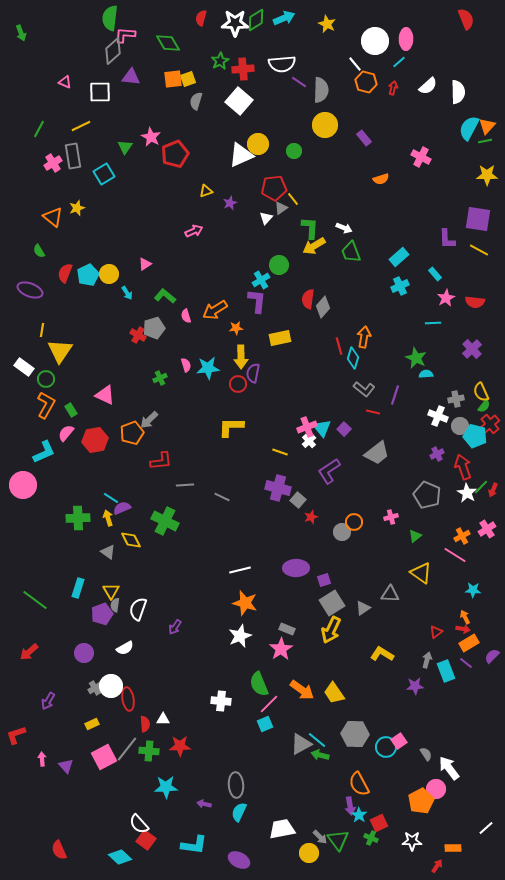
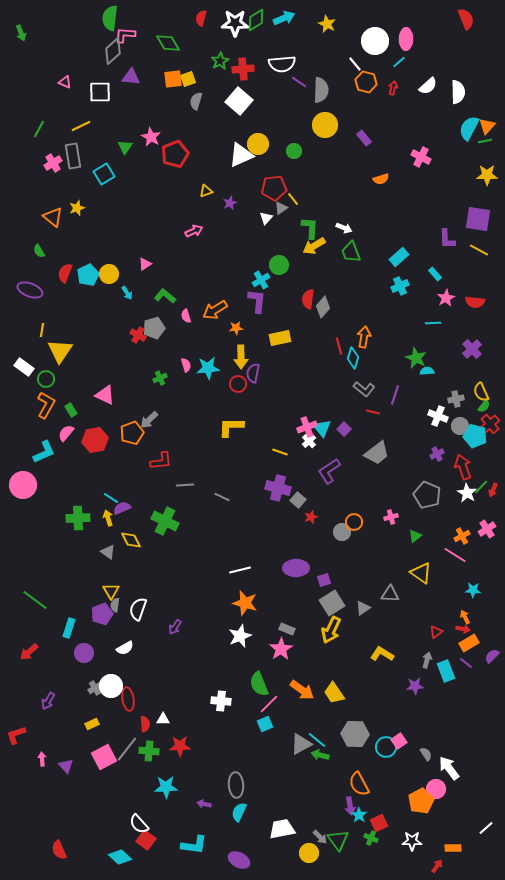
cyan semicircle at (426, 374): moved 1 px right, 3 px up
cyan rectangle at (78, 588): moved 9 px left, 40 px down
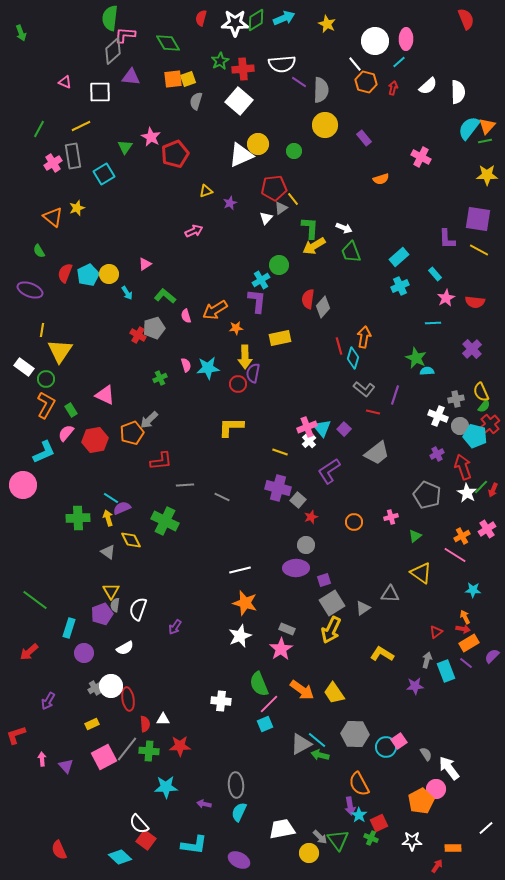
cyan semicircle at (469, 128): rotated 10 degrees clockwise
yellow arrow at (241, 357): moved 4 px right
gray circle at (342, 532): moved 36 px left, 13 px down
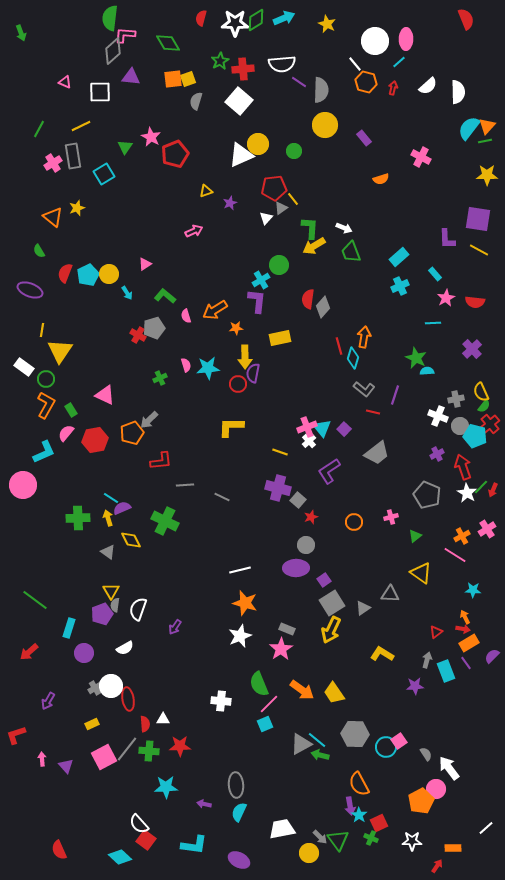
purple square at (324, 580): rotated 16 degrees counterclockwise
purple line at (466, 663): rotated 16 degrees clockwise
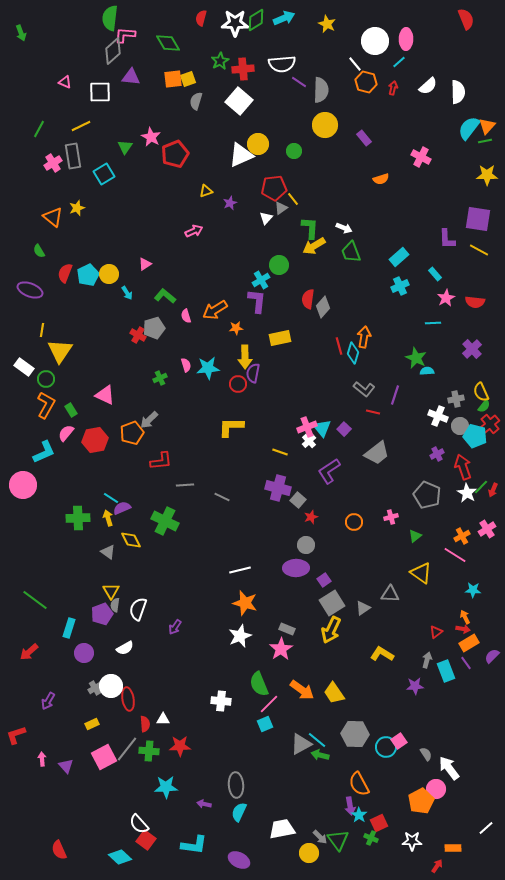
cyan diamond at (353, 358): moved 5 px up
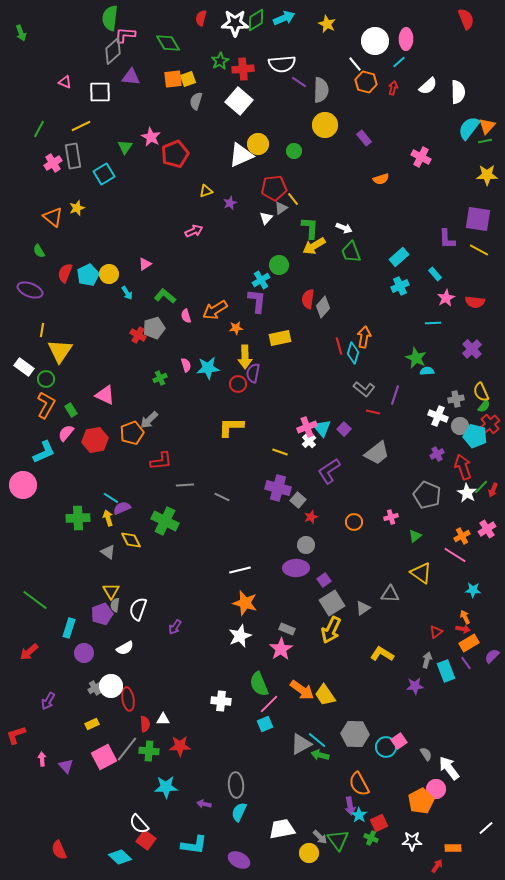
yellow trapezoid at (334, 693): moved 9 px left, 2 px down
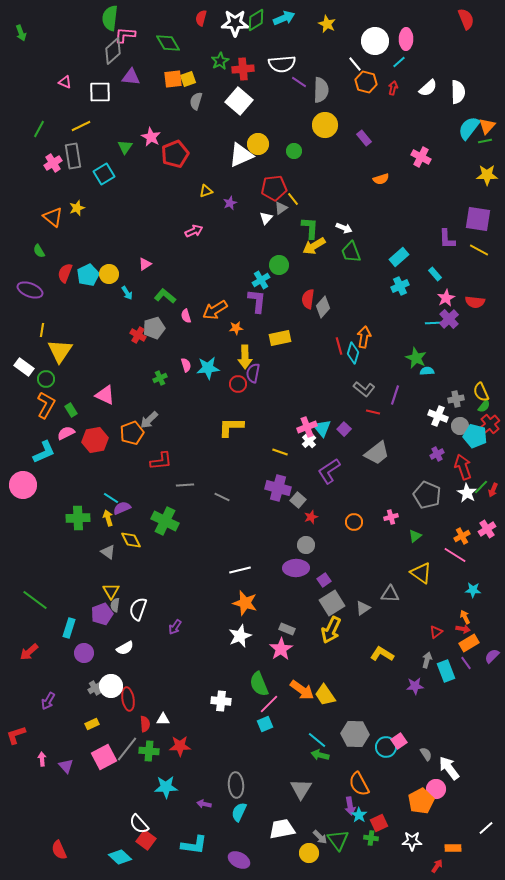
white semicircle at (428, 86): moved 2 px down
purple cross at (472, 349): moved 23 px left, 30 px up
pink semicircle at (66, 433): rotated 24 degrees clockwise
gray triangle at (301, 744): moved 45 px down; rotated 30 degrees counterclockwise
green cross at (371, 838): rotated 16 degrees counterclockwise
